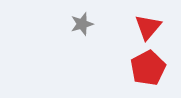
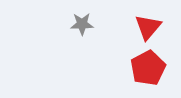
gray star: rotated 15 degrees clockwise
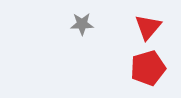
red pentagon: rotated 12 degrees clockwise
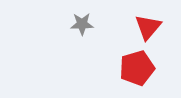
red pentagon: moved 11 px left
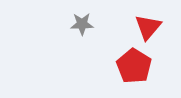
red pentagon: moved 3 px left, 2 px up; rotated 24 degrees counterclockwise
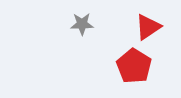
red triangle: rotated 16 degrees clockwise
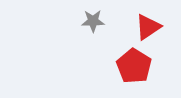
gray star: moved 11 px right, 3 px up
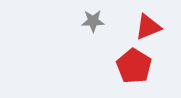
red triangle: rotated 12 degrees clockwise
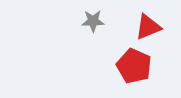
red pentagon: rotated 8 degrees counterclockwise
